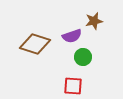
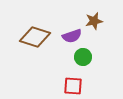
brown diamond: moved 7 px up
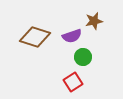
red square: moved 4 px up; rotated 36 degrees counterclockwise
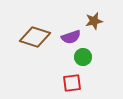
purple semicircle: moved 1 px left, 1 px down
red square: moved 1 px left, 1 px down; rotated 24 degrees clockwise
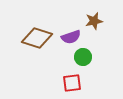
brown diamond: moved 2 px right, 1 px down
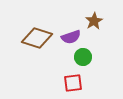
brown star: rotated 18 degrees counterclockwise
red square: moved 1 px right
